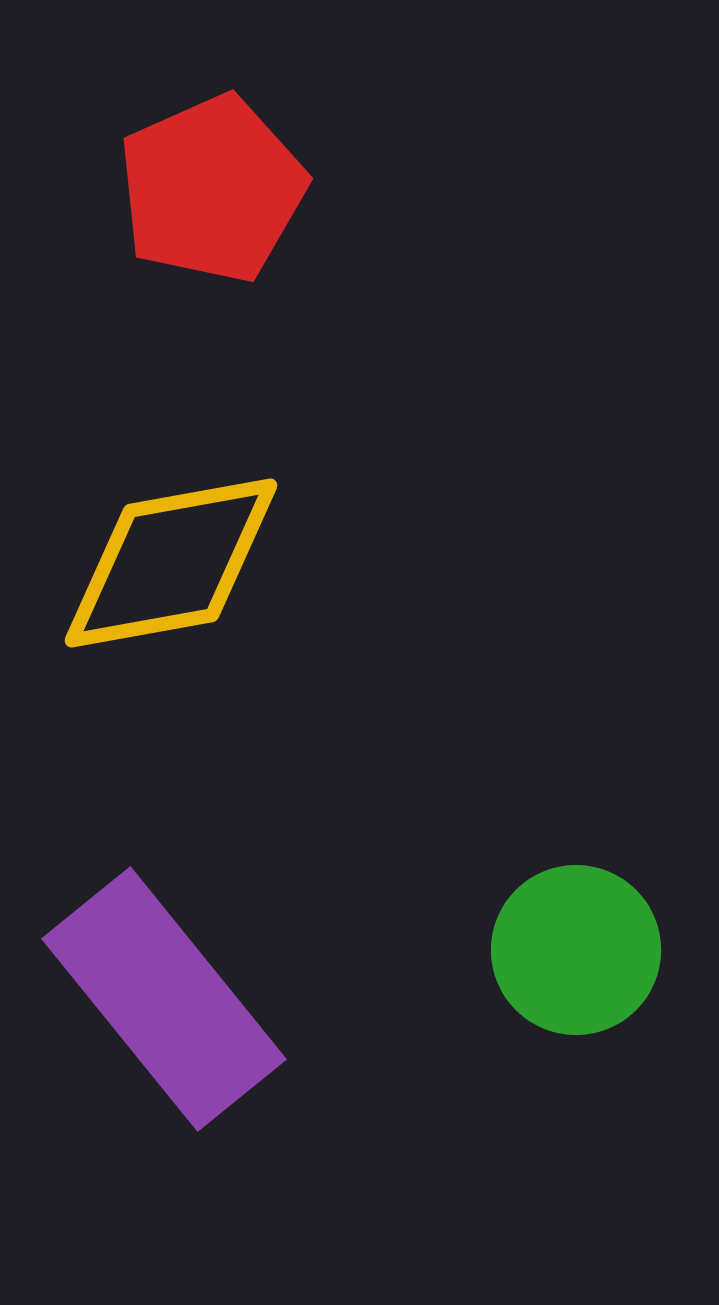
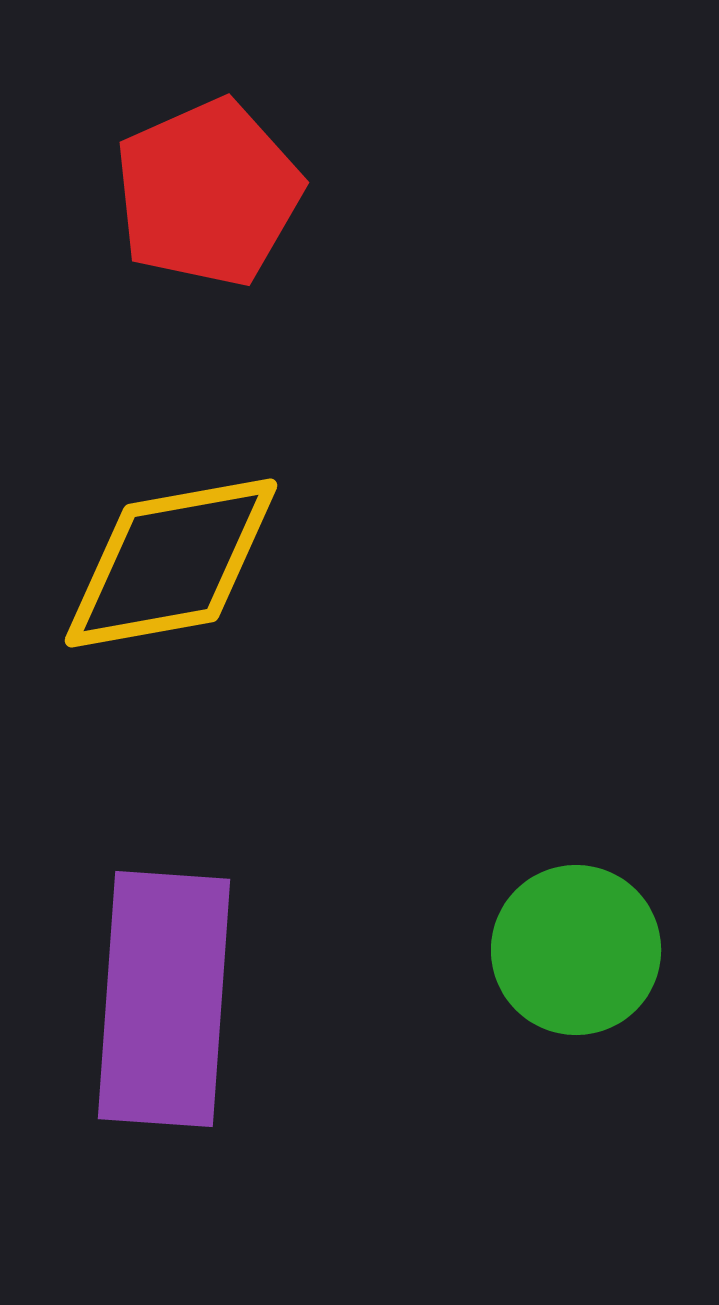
red pentagon: moved 4 px left, 4 px down
purple rectangle: rotated 43 degrees clockwise
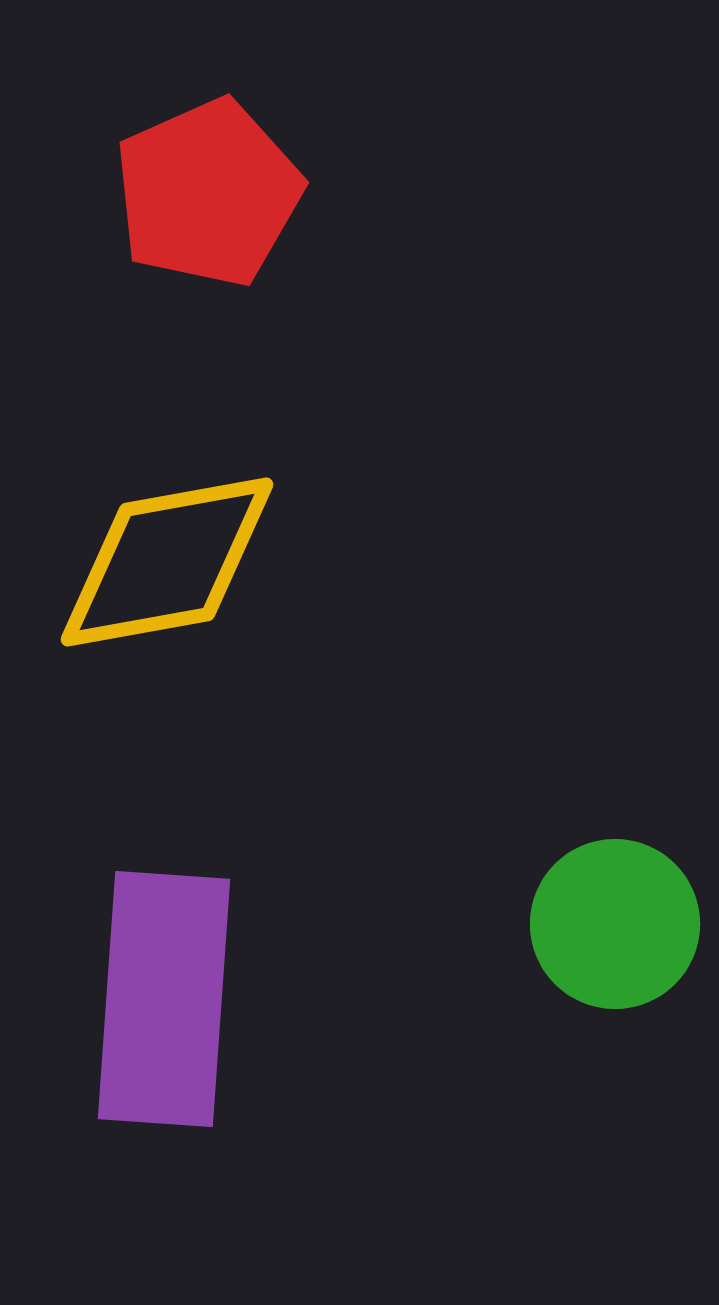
yellow diamond: moved 4 px left, 1 px up
green circle: moved 39 px right, 26 px up
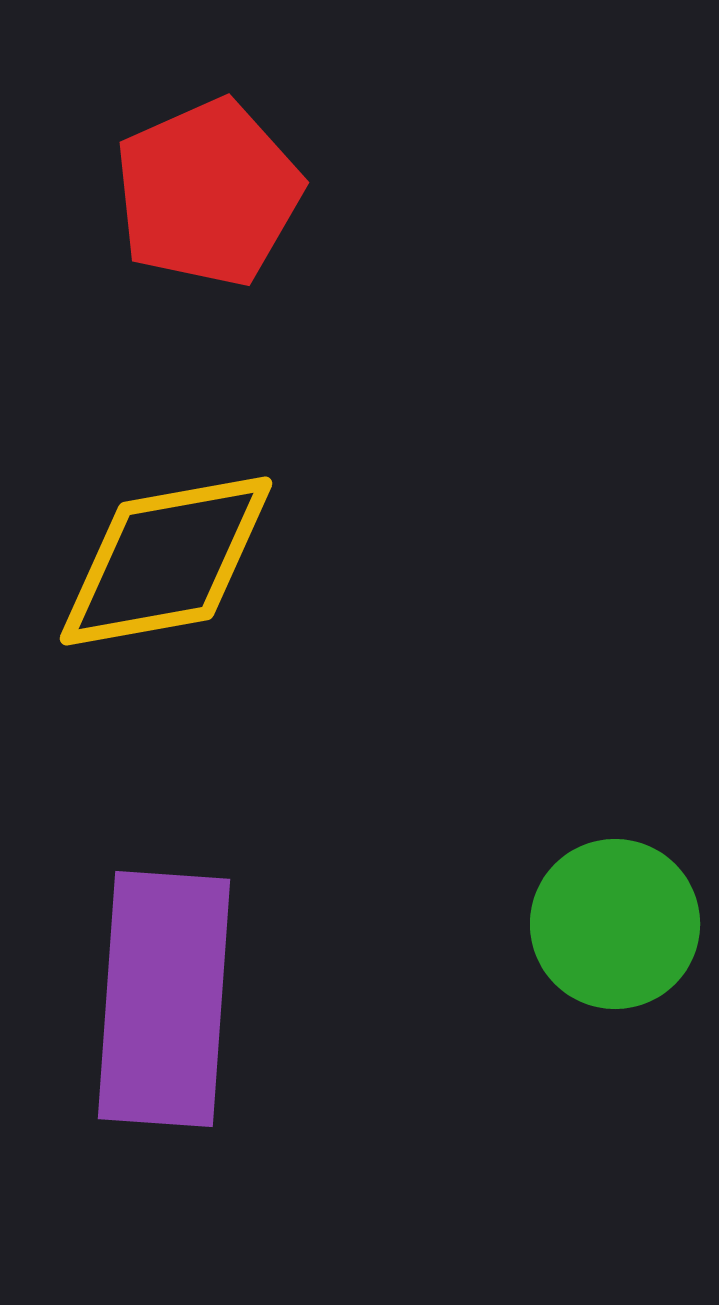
yellow diamond: moved 1 px left, 1 px up
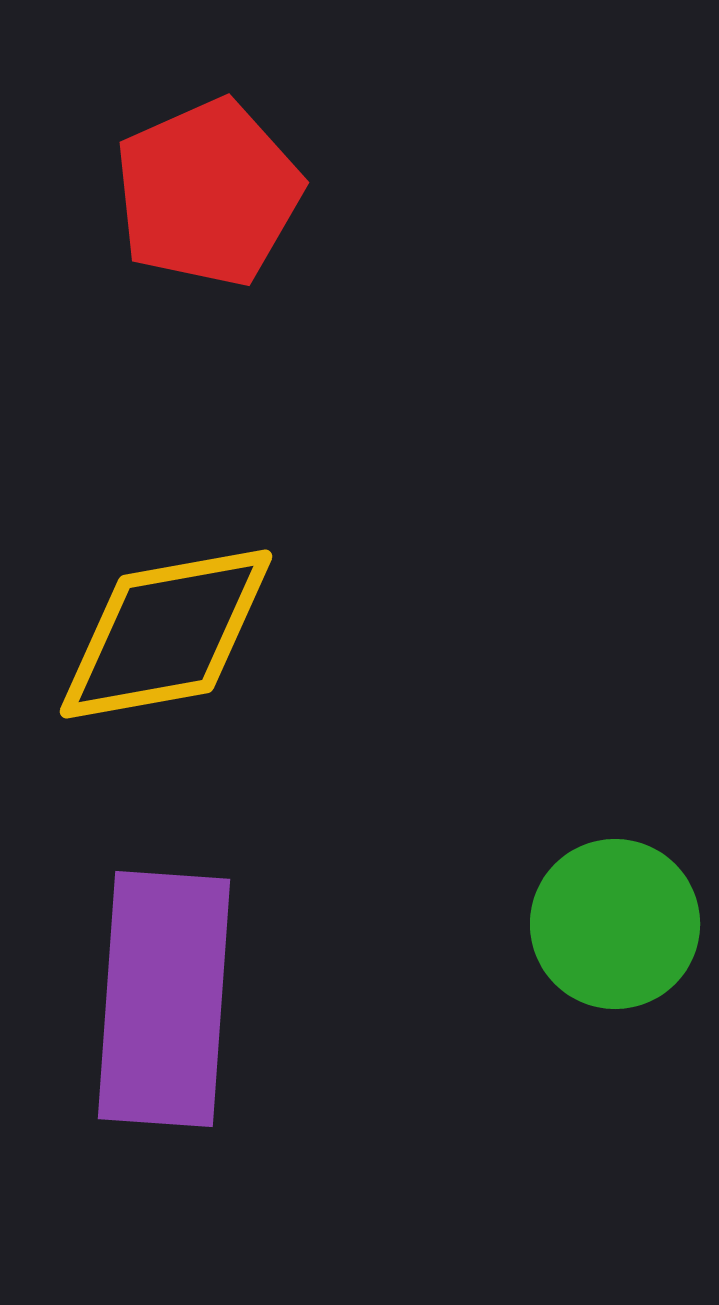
yellow diamond: moved 73 px down
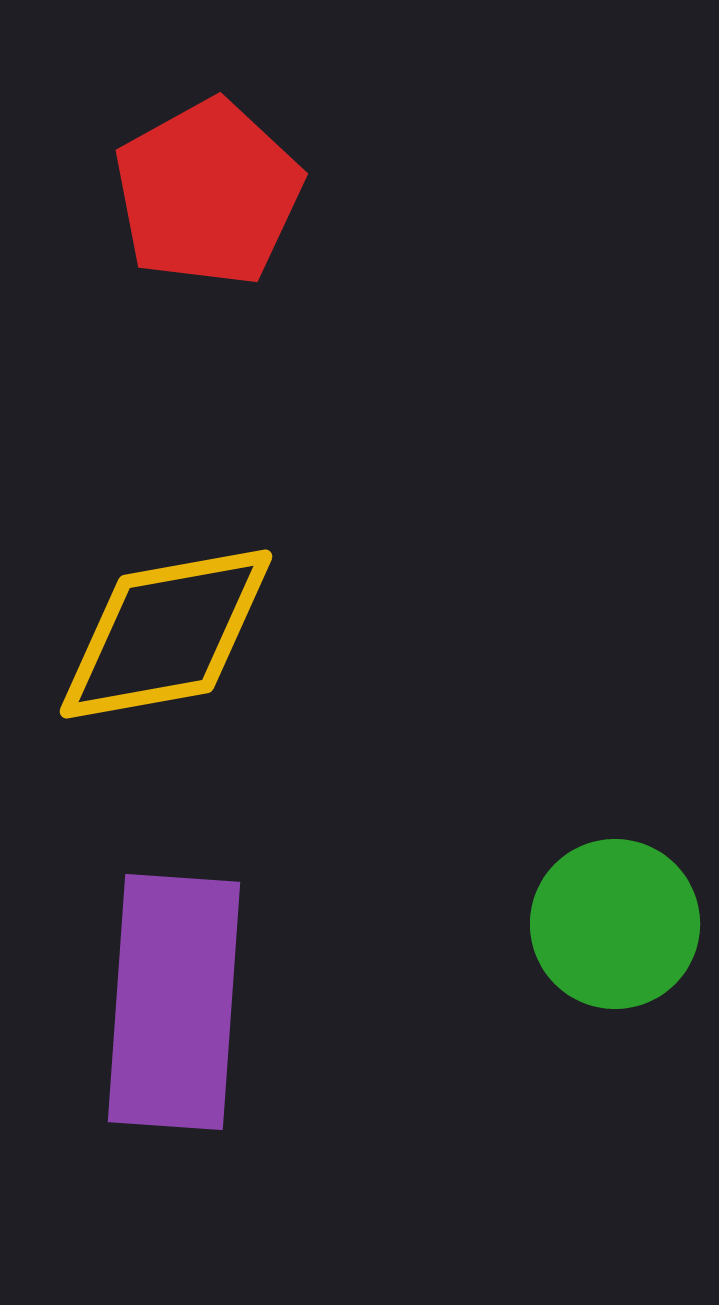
red pentagon: rotated 5 degrees counterclockwise
purple rectangle: moved 10 px right, 3 px down
